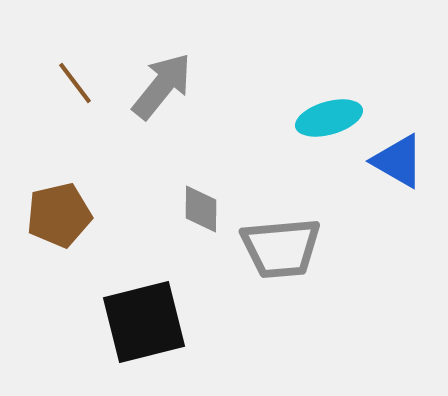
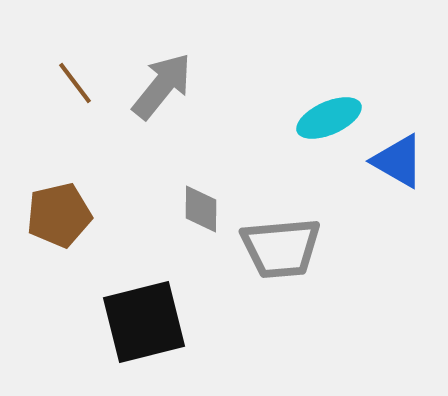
cyan ellipse: rotated 8 degrees counterclockwise
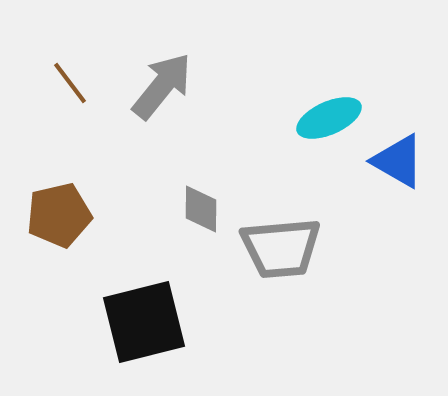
brown line: moved 5 px left
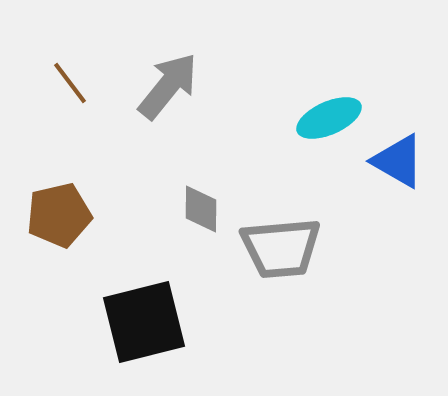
gray arrow: moved 6 px right
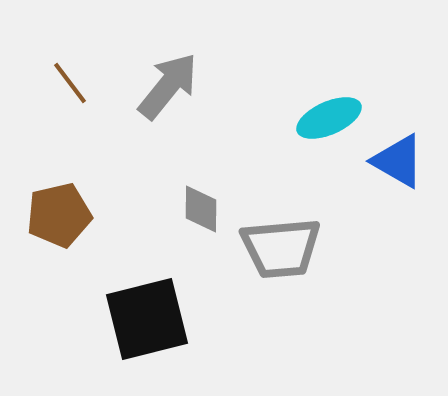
black square: moved 3 px right, 3 px up
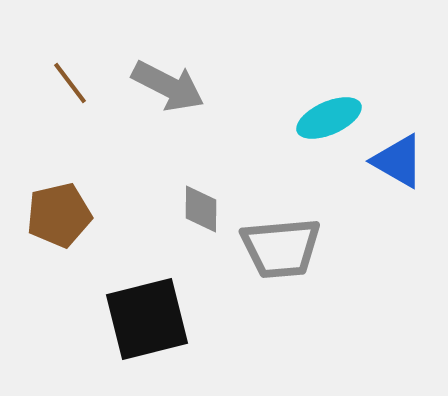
gray arrow: rotated 78 degrees clockwise
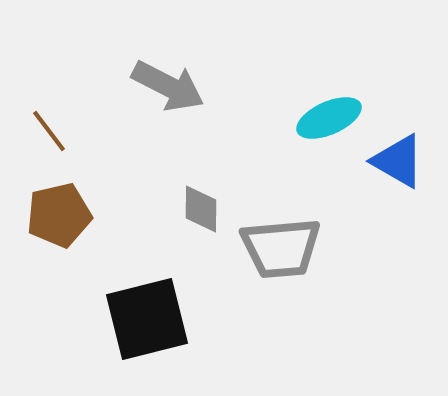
brown line: moved 21 px left, 48 px down
